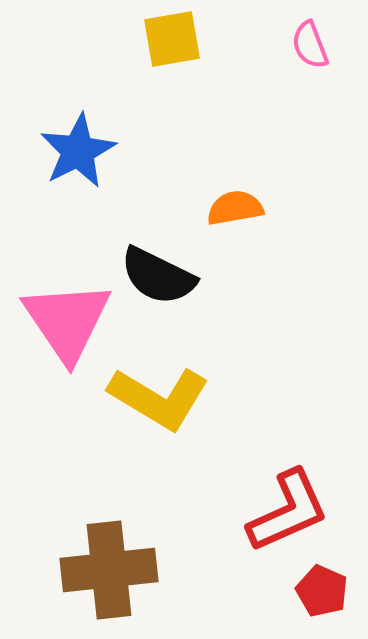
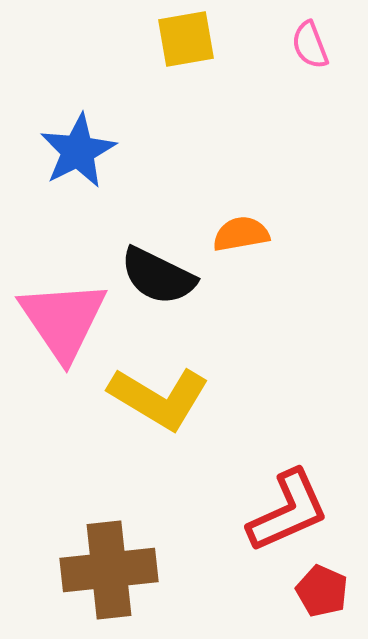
yellow square: moved 14 px right
orange semicircle: moved 6 px right, 26 px down
pink triangle: moved 4 px left, 1 px up
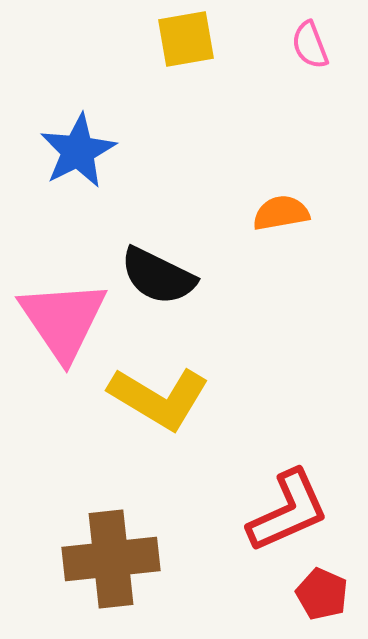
orange semicircle: moved 40 px right, 21 px up
brown cross: moved 2 px right, 11 px up
red pentagon: moved 3 px down
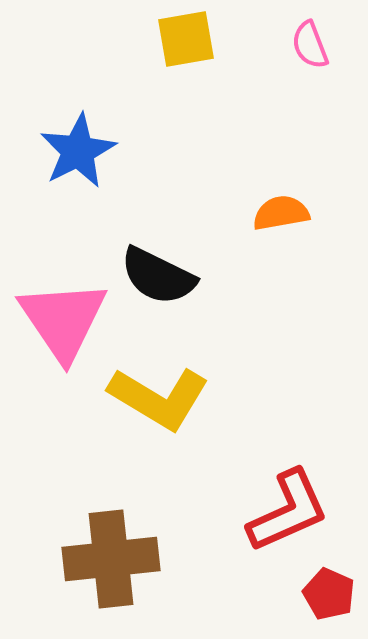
red pentagon: moved 7 px right
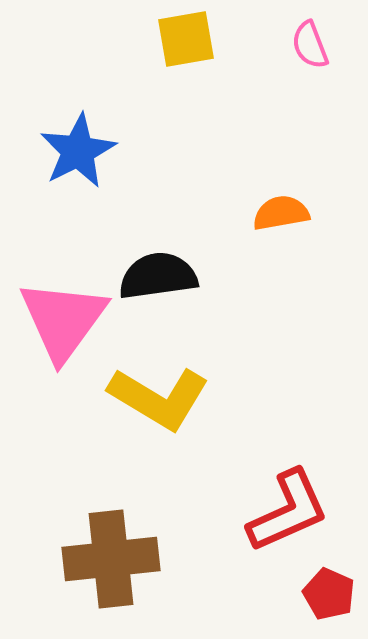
black semicircle: rotated 146 degrees clockwise
pink triangle: rotated 10 degrees clockwise
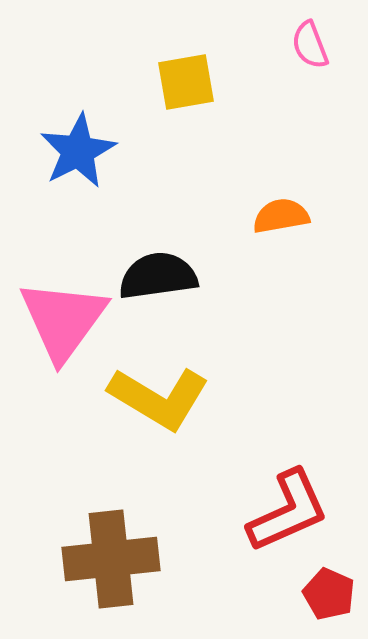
yellow square: moved 43 px down
orange semicircle: moved 3 px down
